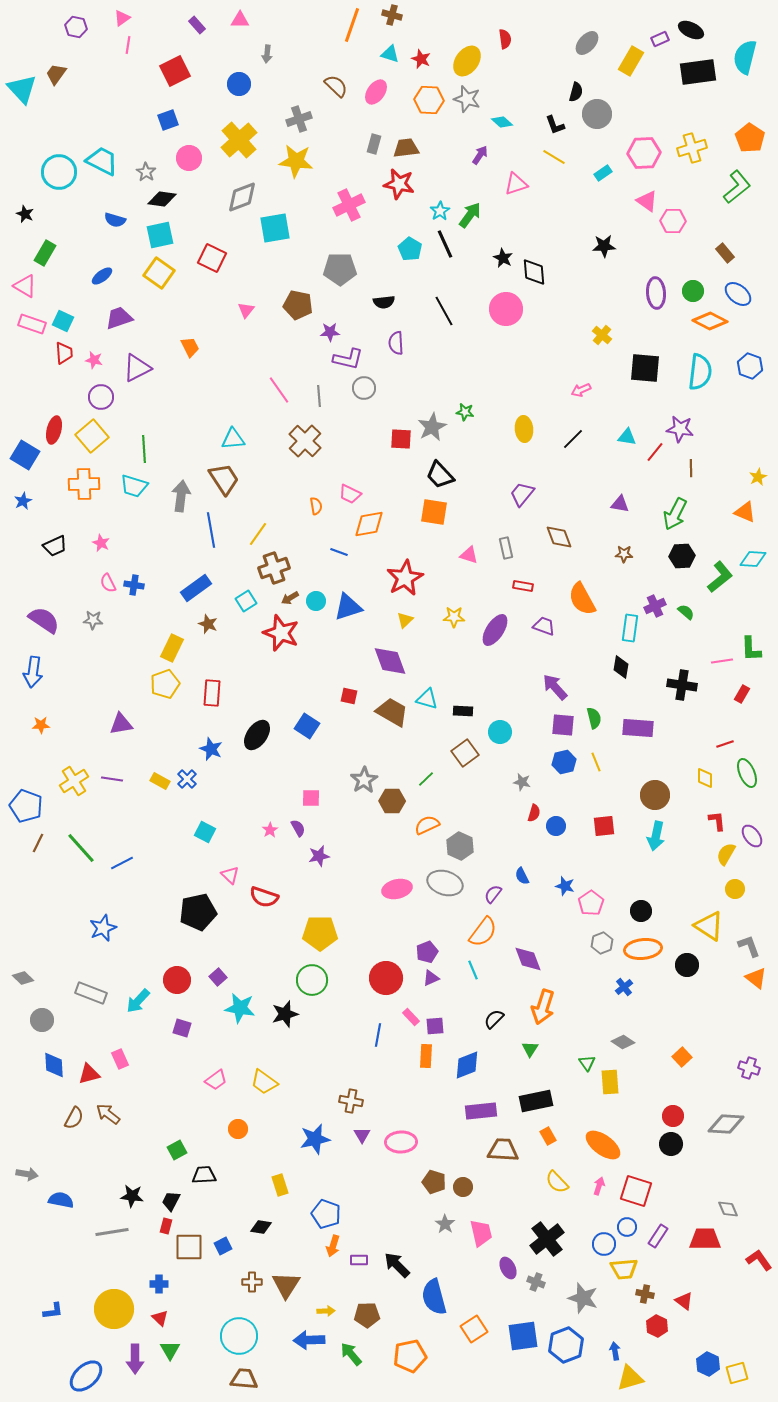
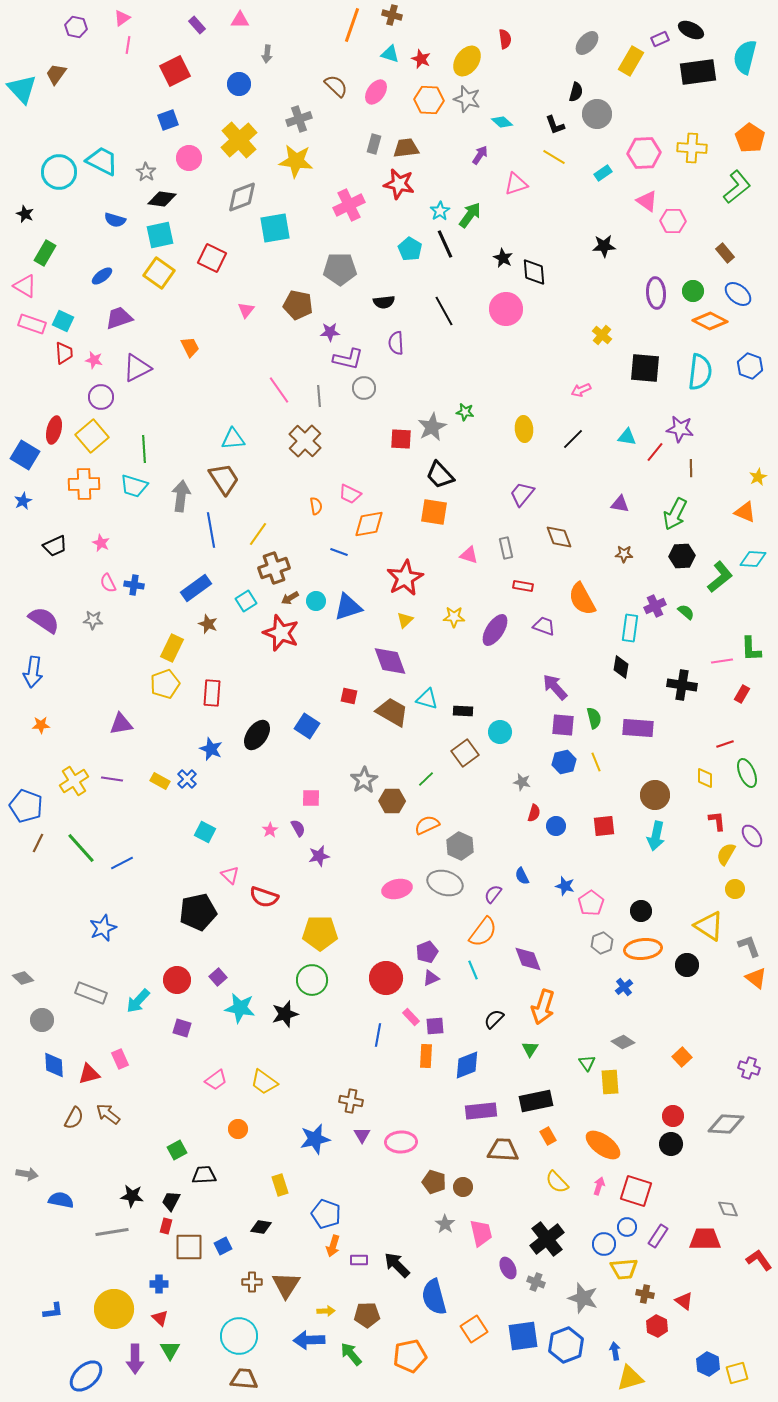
yellow cross at (692, 148): rotated 20 degrees clockwise
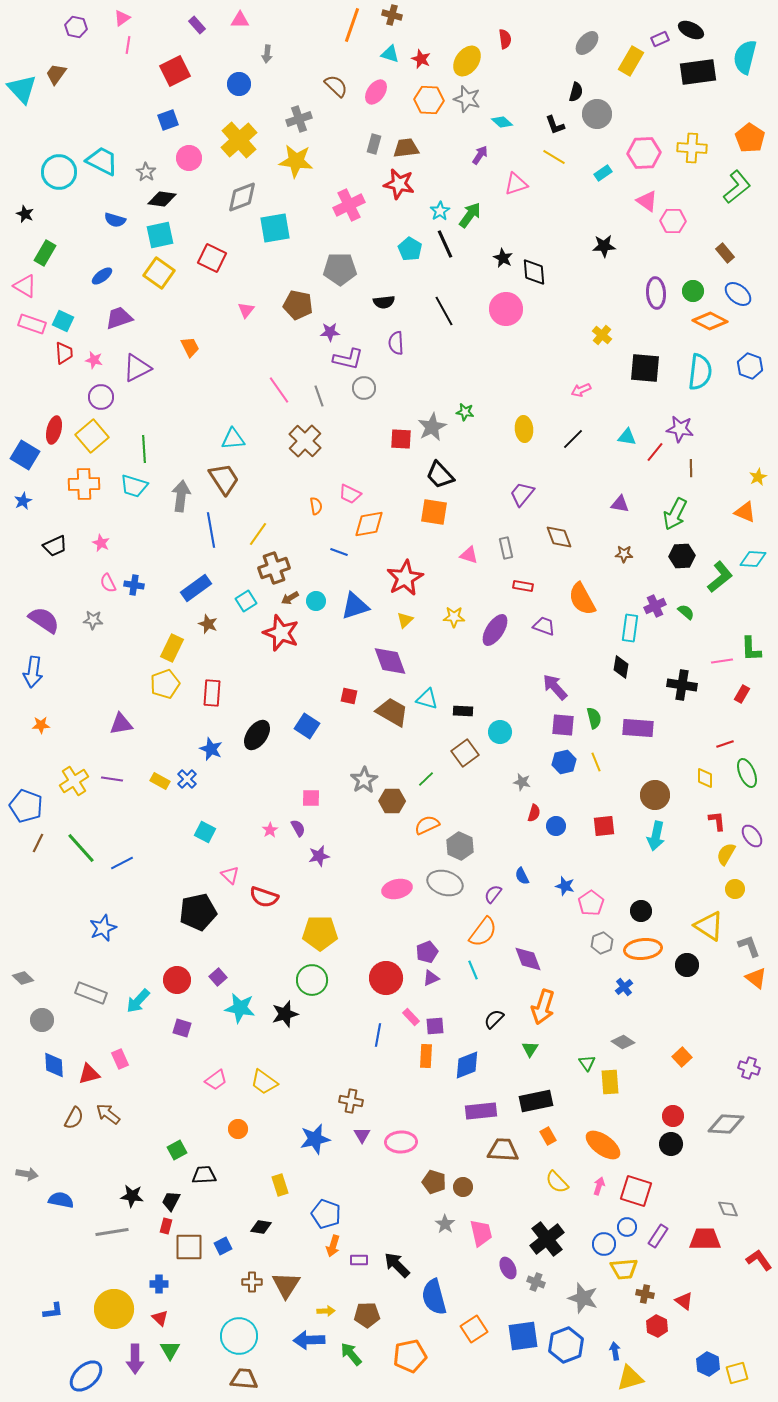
gray line at (319, 396): rotated 15 degrees counterclockwise
blue triangle at (348, 607): moved 7 px right, 1 px up
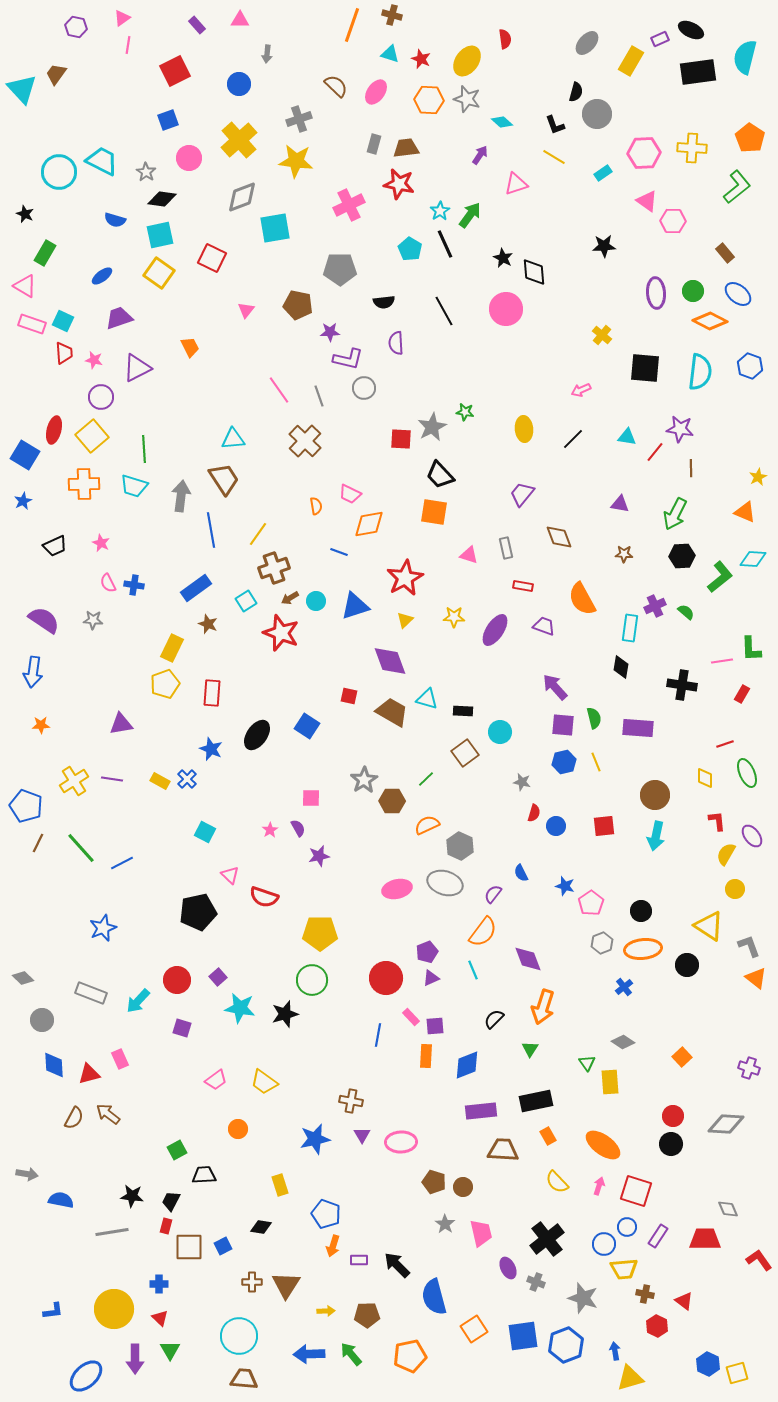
blue semicircle at (522, 876): moved 1 px left, 3 px up
blue arrow at (309, 1340): moved 14 px down
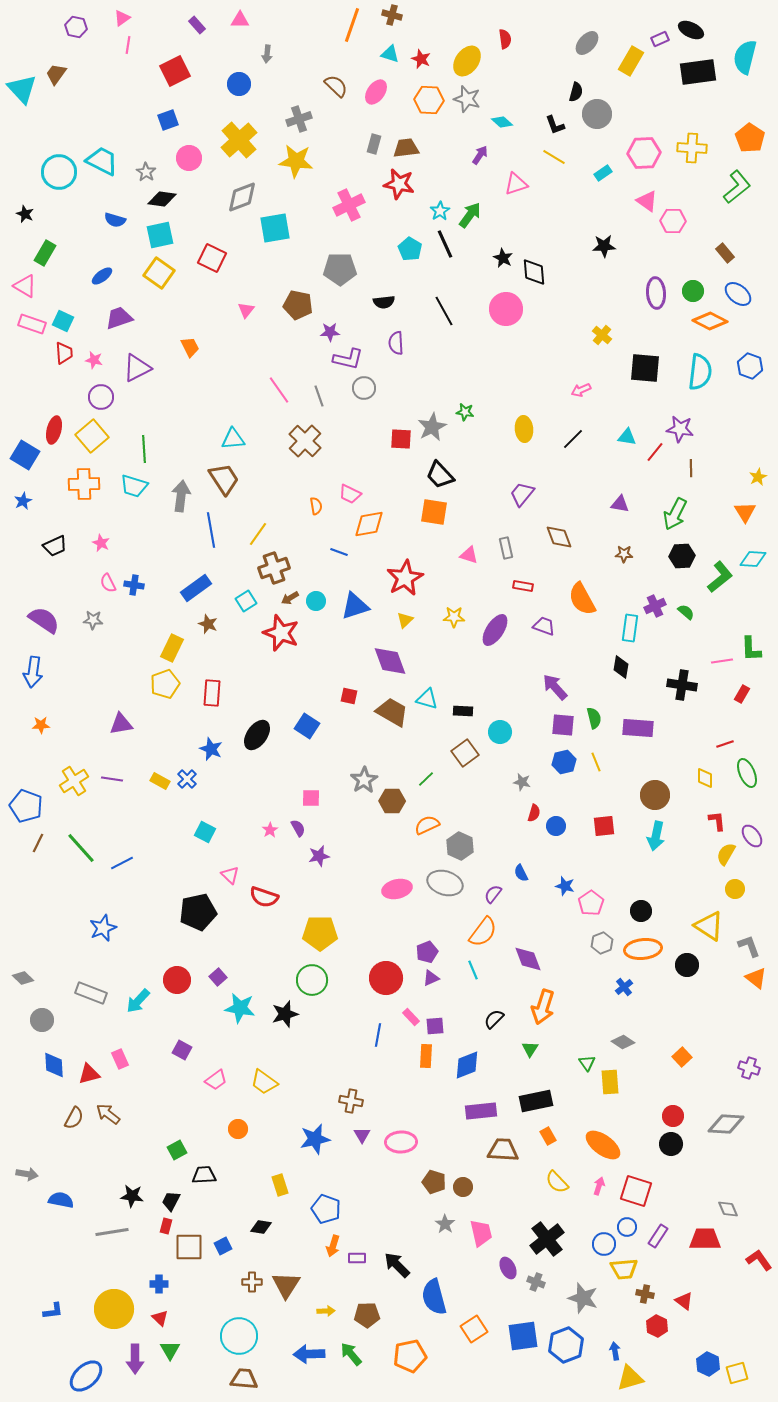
orange triangle at (745, 512): rotated 35 degrees clockwise
purple square at (182, 1028): moved 22 px down; rotated 12 degrees clockwise
blue pentagon at (326, 1214): moved 5 px up
purple rectangle at (359, 1260): moved 2 px left, 2 px up
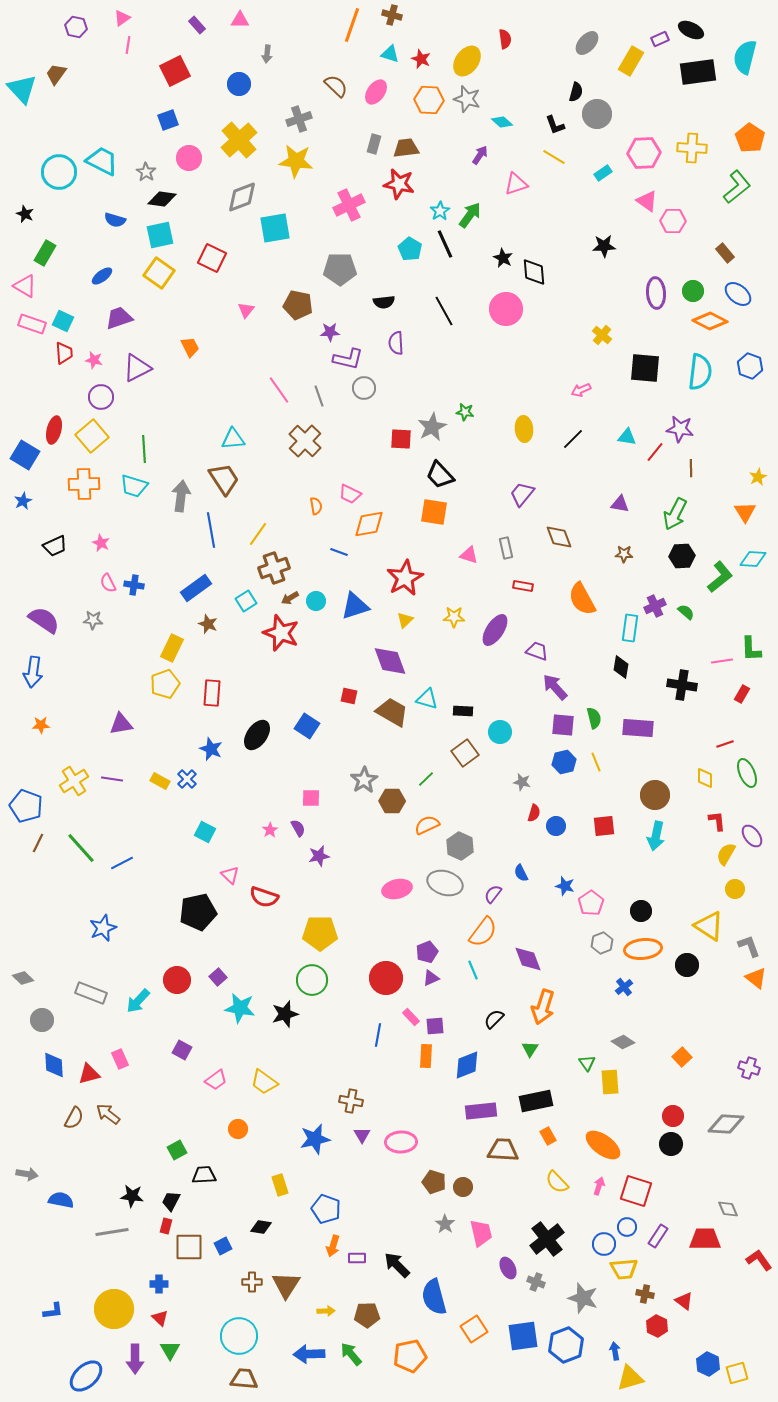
purple trapezoid at (544, 626): moved 7 px left, 25 px down
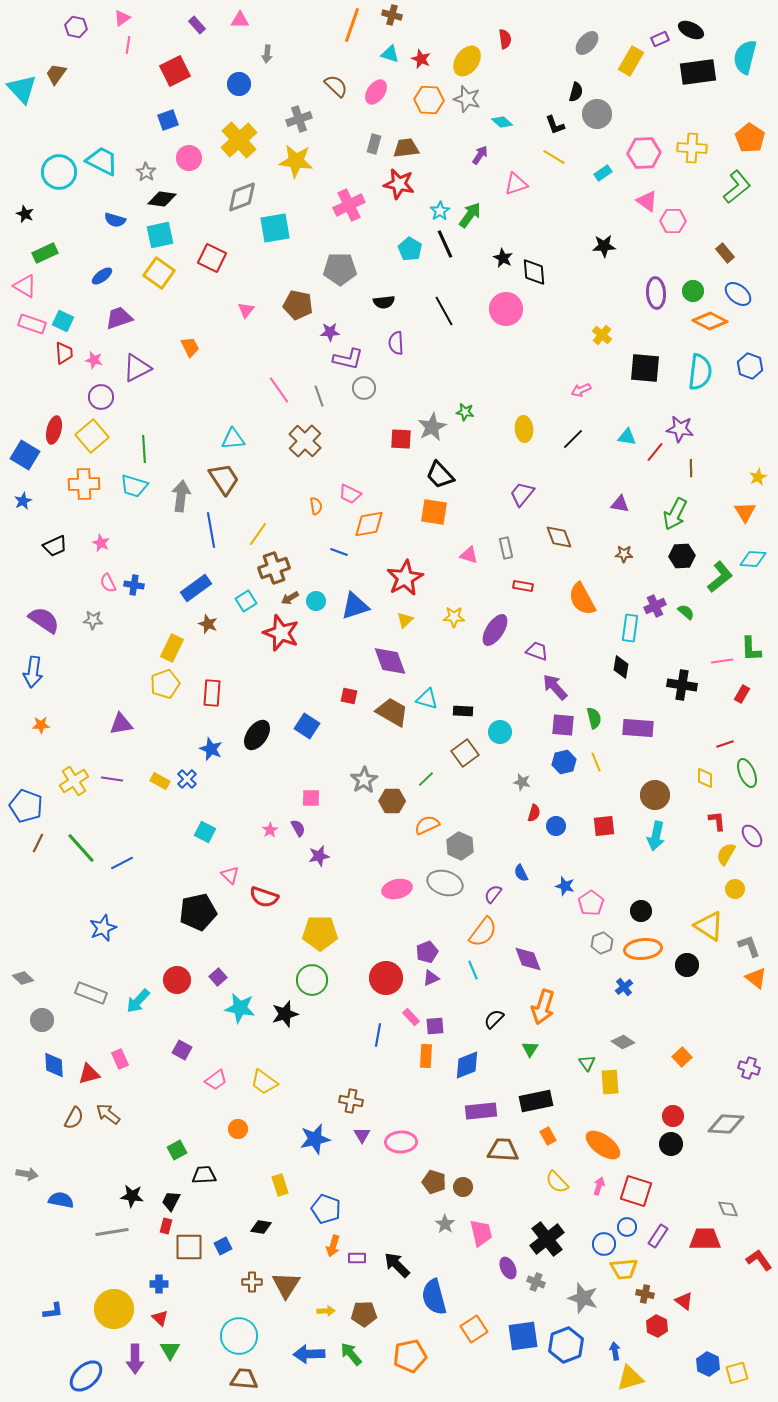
green rectangle at (45, 253): rotated 35 degrees clockwise
brown pentagon at (367, 1315): moved 3 px left, 1 px up
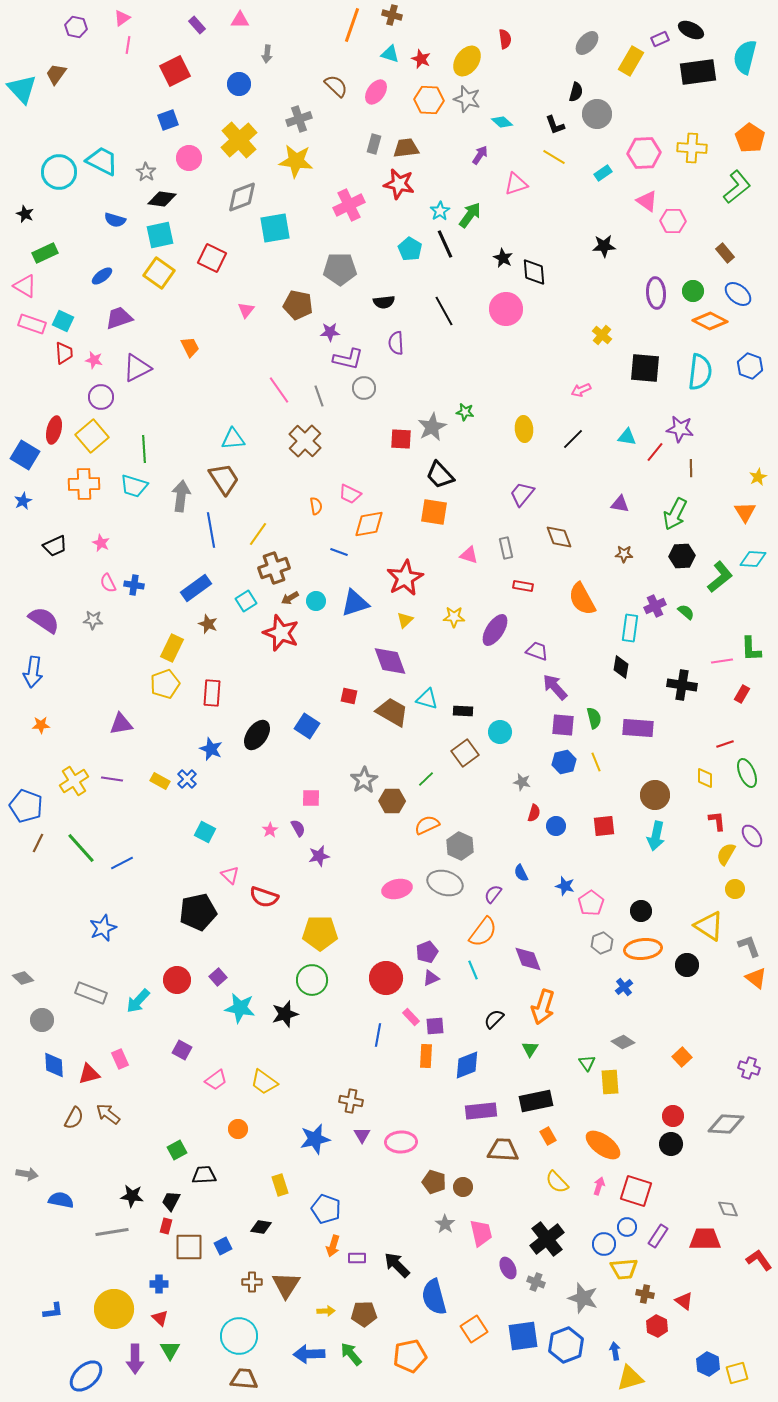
blue triangle at (355, 606): moved 3 px up
